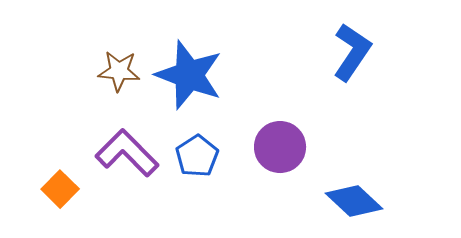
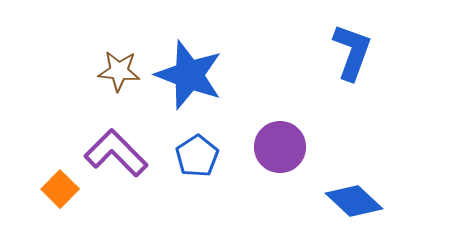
blue L-shape: rotated 14 degrees counterclockwise
purple L-shape: moved 11 px left
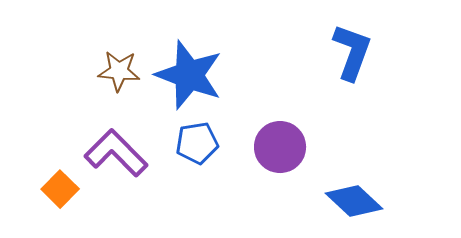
blue pentagon: moved 13 px up; rotated 24 degrees clockwise
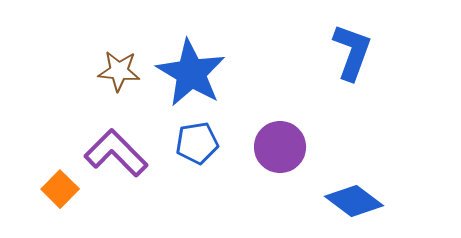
blue star: moved 2 px right, 2 px up; rotated 10 degrees clockwise
blue diamond: rotated 6 degrees counterclockwise
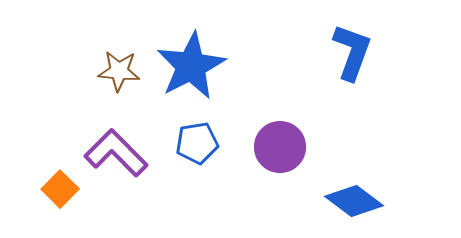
blue star: moved 7 px up; rotated 14 degrees clockwise
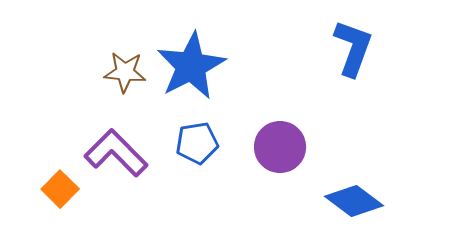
blue L-shape: moved 1 px right, 4 px up
brown star: moved 6 px right, 1 px down
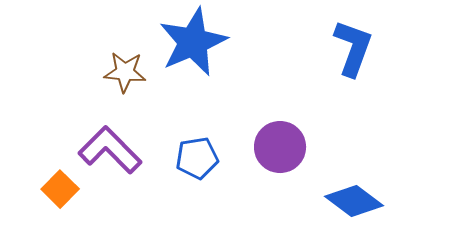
blue star: moved 2 px right, 24 px up; rotated 4 degrees clockwise
blue pentagon: moved 15 px down
purple L-shape: moved 6 px left, 3 px up
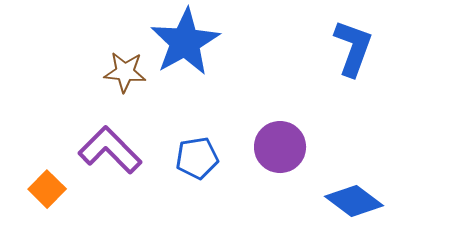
blue star: moved 8 px left; rotated 6 degrees counterclockwise
orange square: moved 13 px left
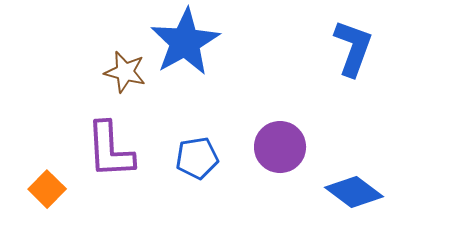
brown star: rotated 9 degrees clockwise
purple L-shape: rotated 138 degrees counterclockwise
blue diamond: moved 9 px up
